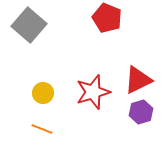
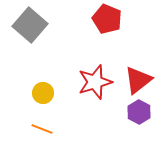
red pentagon: moved 1 px down
gray square: moved 1 px right
red triangle: rotated 12 degrees counterclockwise
red star: moved 2 px right, 10 px up
purple hexagon: moved 2 px left; rotated 15 degrees counterclockwise
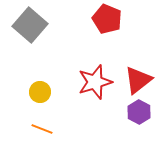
yellow circle: moved 3 px left, 1 px up
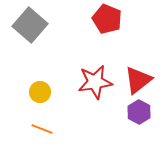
red star: rotated 8 degrees clockwise
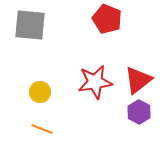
gray square: rotated 36 degrees counterclockwise
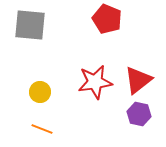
purple hexagon: moved 2 px down; rotated 15 degrees counterclockwise
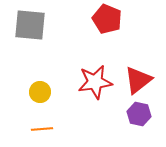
orange line: rotated 25 degrees counterclockwise
